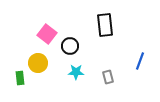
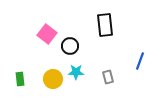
yellow circle: moved 15 px right, 16 px down
green rectangle: moved 1 px down
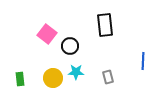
blue line: moved 3 px right; rotated 18 degrees counterclockwise
yellow circle: moved 1 px up
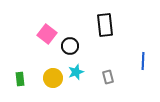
cyan star: rotated 21 degrees counterclockwise
